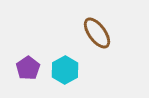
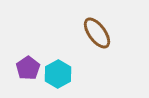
cyan hexagon: moved 7 px left, 4 px down
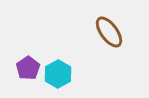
brown ellipse: moved 12 px right, 1 px up
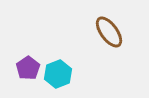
cyan hexagon: rotated 8 degrees clockwise
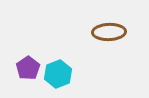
brown ellipse: rotated 56 degrees counterclockwise
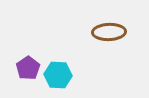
cyan hexagon: moved 1 px down; rotated 24 degrees clockwise
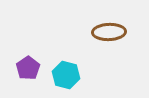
cyan hexagon: moved 8 px right; rotated 12 degrees clockwise
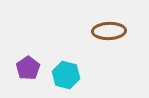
brown ellipse: moved 1 px up
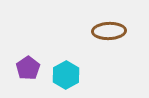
cyan hexagon: rotated 16 degrees clockwise
